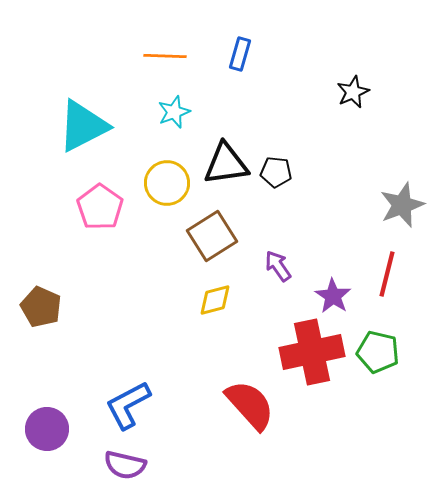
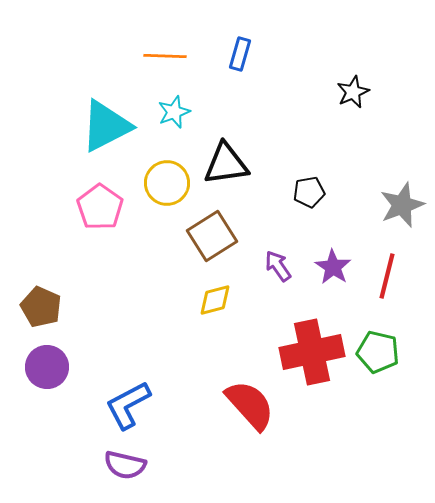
cyan triangle: moved 23 px right
black pentagon: moved 33 px right, 20 px down; rotated 16 degrees counterclockwise
red line: moved 2 px down
purple star: moved 29 px up
purple circle: moved 62 px up
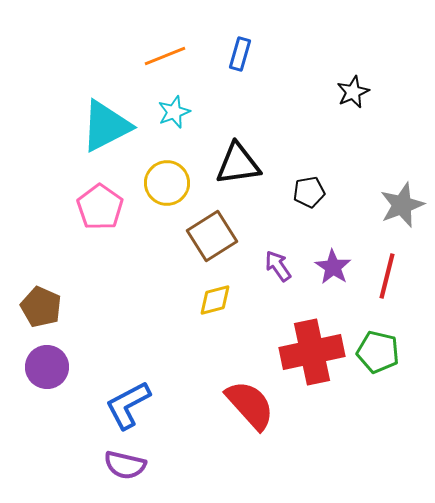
orange line: rotated 24 degrees counterclockwise
black triangle: moved 12 px right
